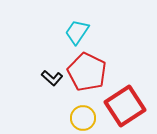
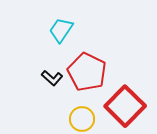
cyan trapezoid: moved 16 px left, 2 px up
red square: rotated 12 degrees counterclockwise
yellow circle: moved 1 px left, 1 px down
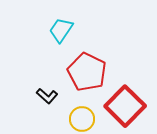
black L-shape: moved 5 px left, 18 px down
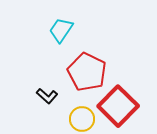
red square: moved 7 px left
